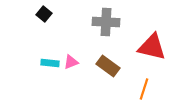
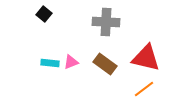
red triangle: moved 6 px left, 11 px down
brown rectangle: moved 3 px left, 2 px up
orange line: rotated 35 degrees clockwise
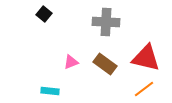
cyan rectangle: moved 28 px down
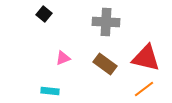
pink triangle: moved 8 px left, 4 px up
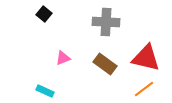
cyan rectangle: moved 5 px left; rotated 18 degrees clockwise
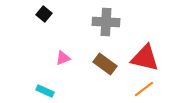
red triangle: moved 1 px left
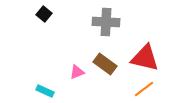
pink triangle: moved 14 px right, 14 px down
